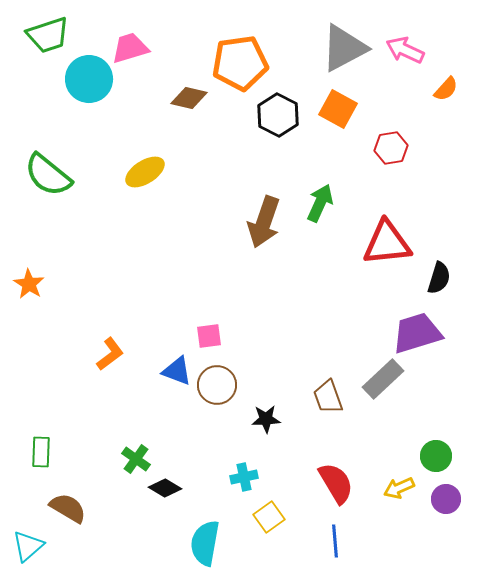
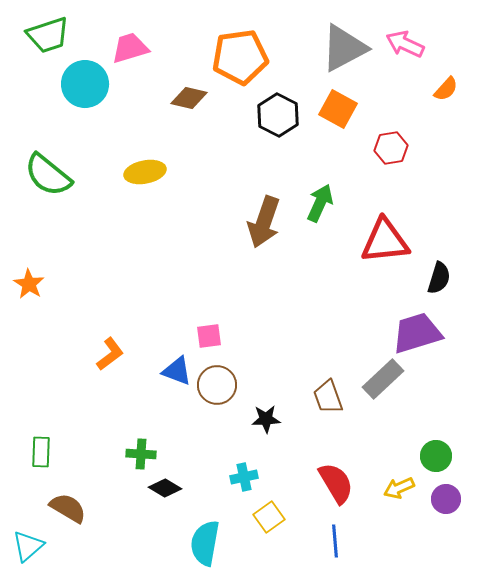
pink arrow: moved 6 px up
orange pentagon: moved 6 px up
cyan circle: moved 4 px left, 5 px down
yellow ellipse: rotated 21 degrees clockwise
red triangle: moved 2 px left, 2 px up
green cross: moved 5 px right, 5 px up; rotated 32 degrees counterclockwise
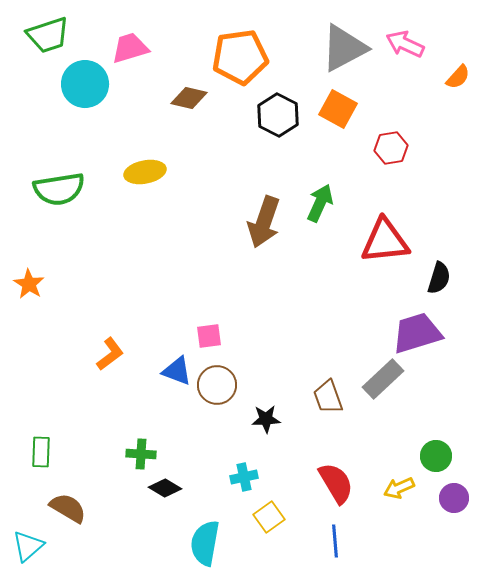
orange semicircle: moved 12 px right, 12 px up
green semicircle: moved 11 px right, 14 px down; rotated 48 degrees counterclockwise
purple circle: moved 8 px right, 1 px up
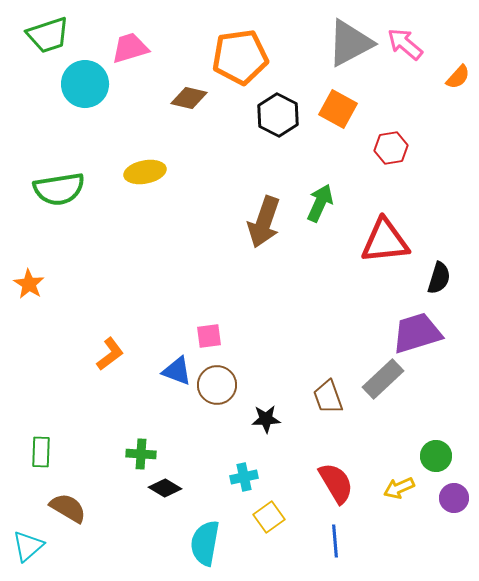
pink arrow: rotated 15 degrees clockwise
gray triangle: moved 6 px right, 5 px up
